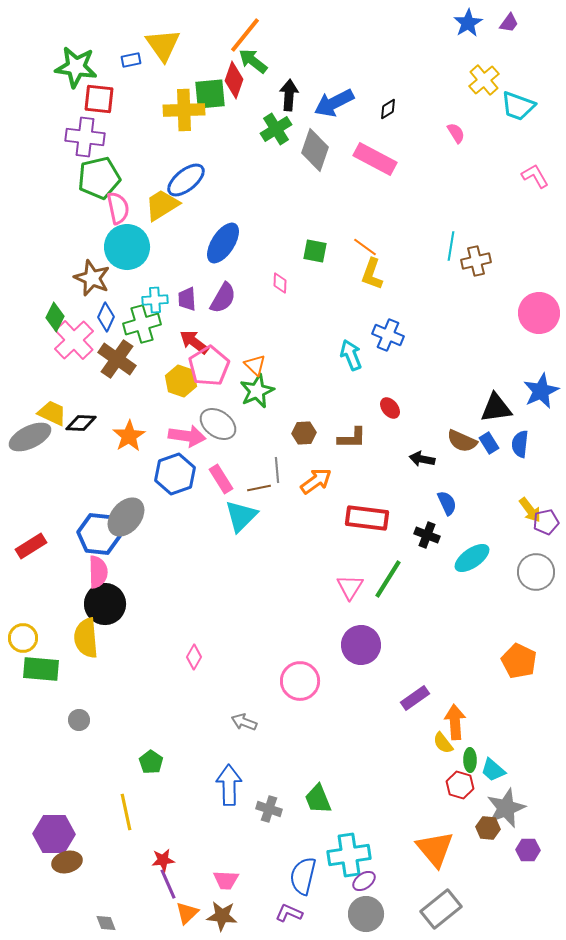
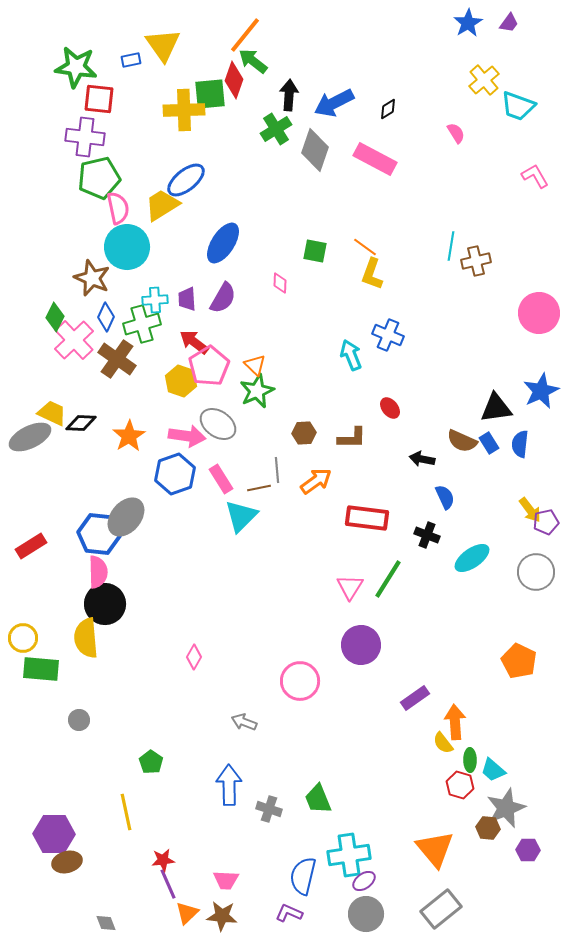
blue semicircle at (447, 503): moved 2 px left, 6 px up
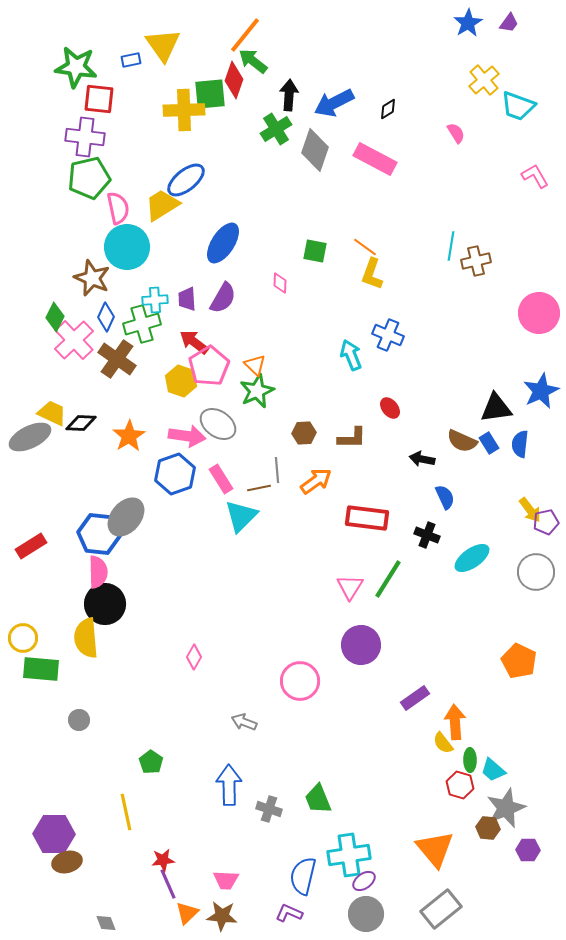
green pentagon at (99, 178): moved 10 px left
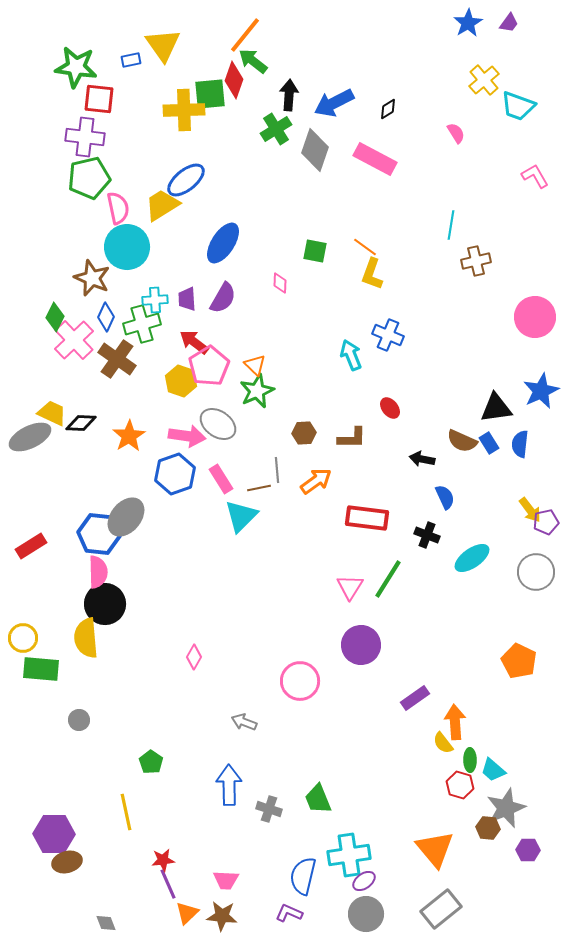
cyan line at (451, 246): moved 21 px up
pink circle at (539, 313): moved 4 px left, 4 px down
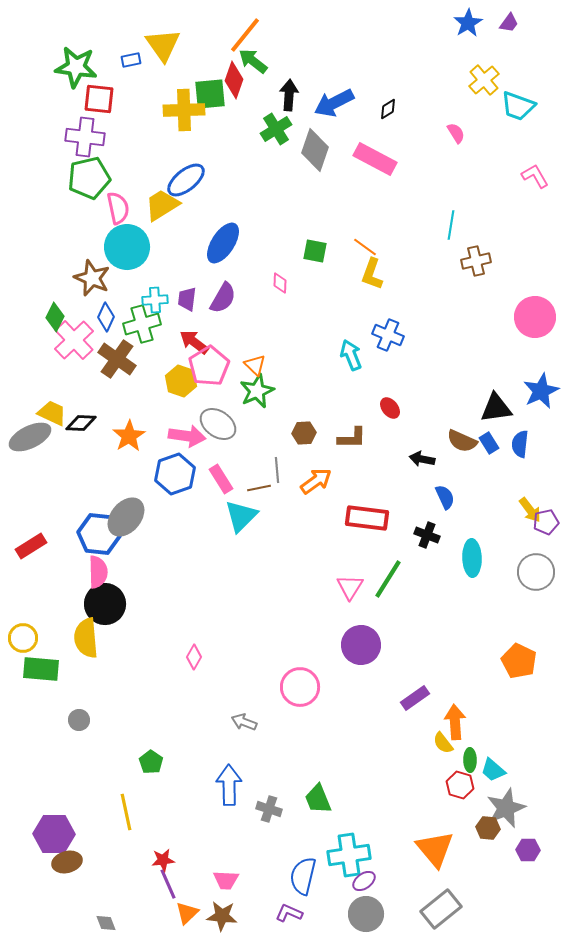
purple trapezoid at (187, 299): rotated 10 degrees clockwise
cyan ellipse at (472, 558): rotated 57 degrees counterclockwise
pink circle at (300, 681): moved 6 px down
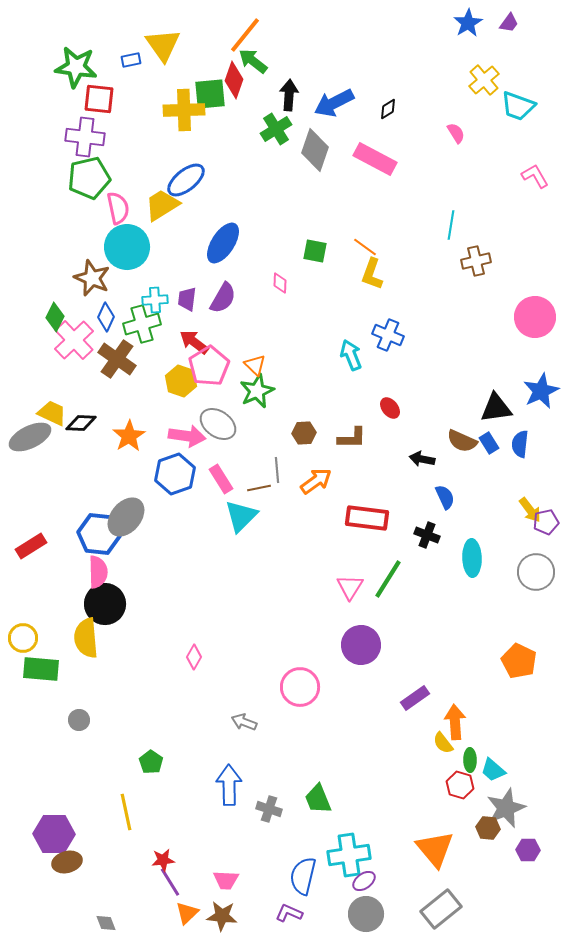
purple line at (168, 884): moved 2 px right, 2 px up; rotated 8 degrees counterclockwise
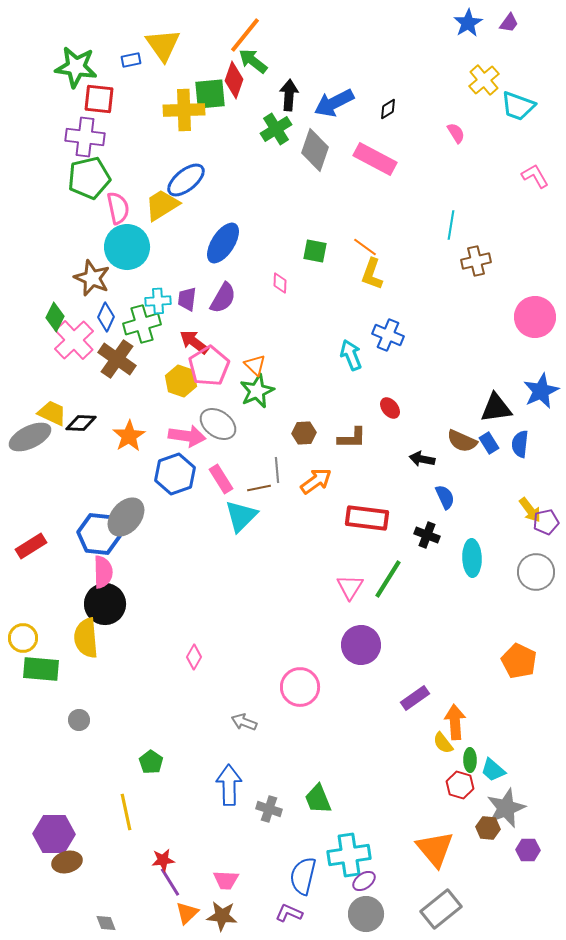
cyan cross at (155, 300): moved 3 px right, 1 px down
pink semicircle at (98, 572): moved 5 px right
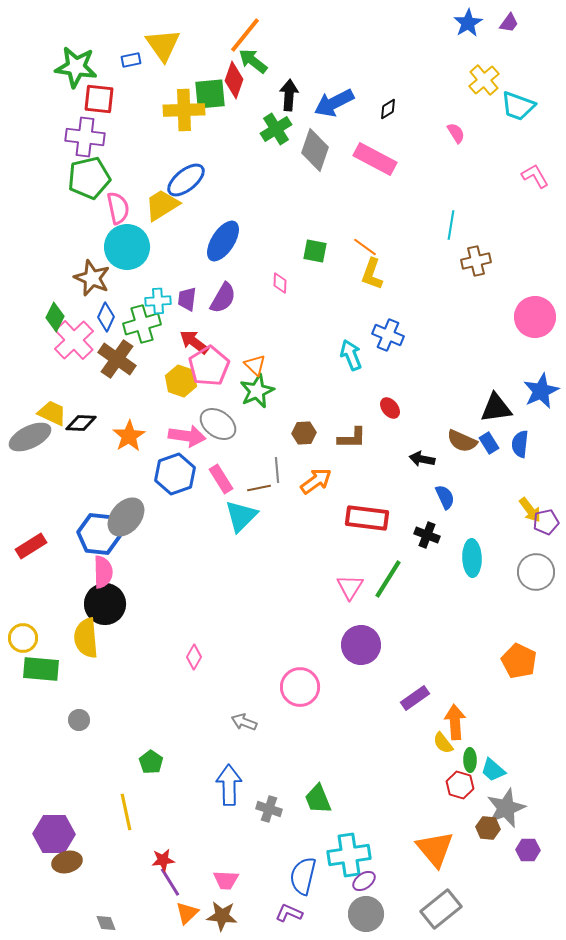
blue ellipse at (223, 243): moved 2 px up
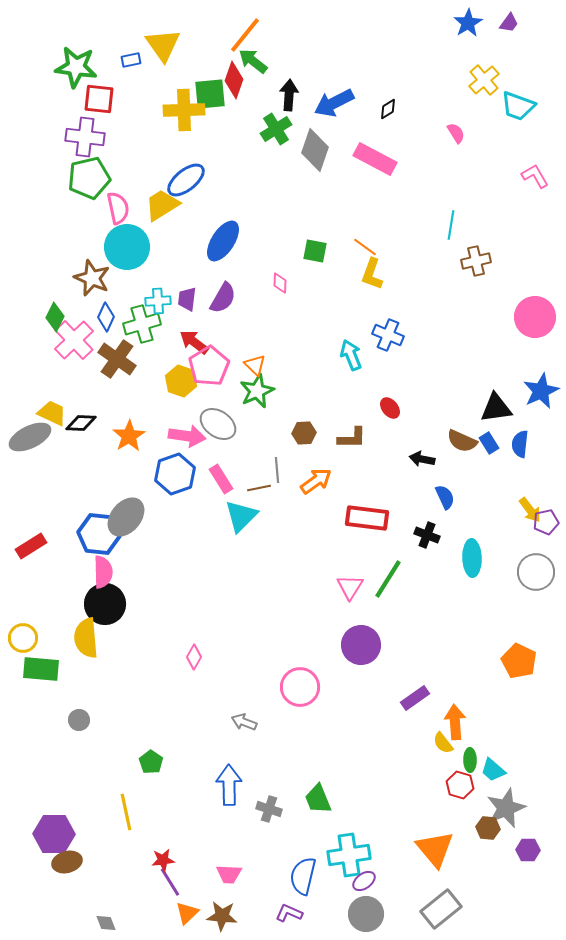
pink trapezoid at (226, 880): moved 3 px right, 6 px up
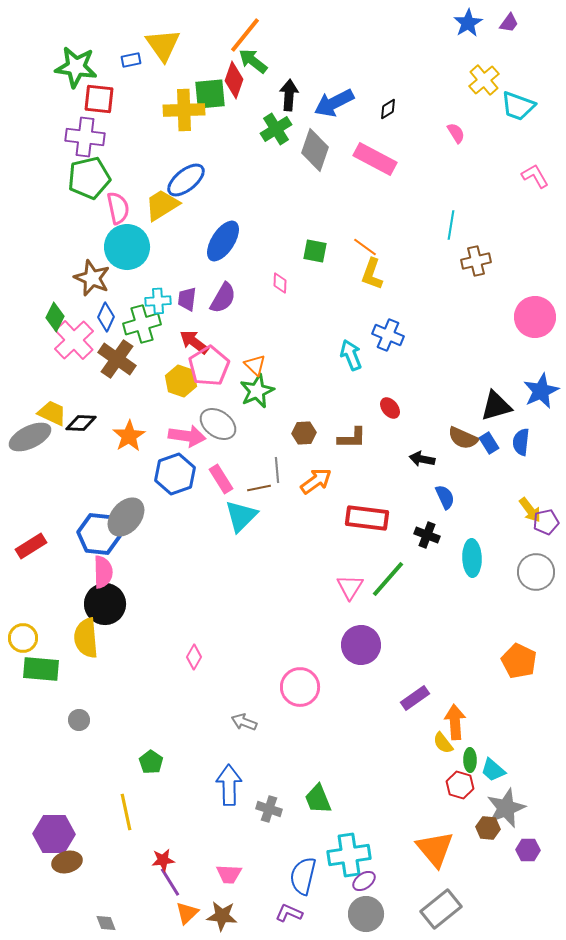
black triangle at (496, 408): moved 2 px up; rotated 8 degrees counterclockwise
brown semicircle at (462, 441): moved 1 px right, 3 px up
blue semicircle at (520, 444): moved 1 px right, 2 px up
green line at (388, 579): rotated 9 degrees clockwise
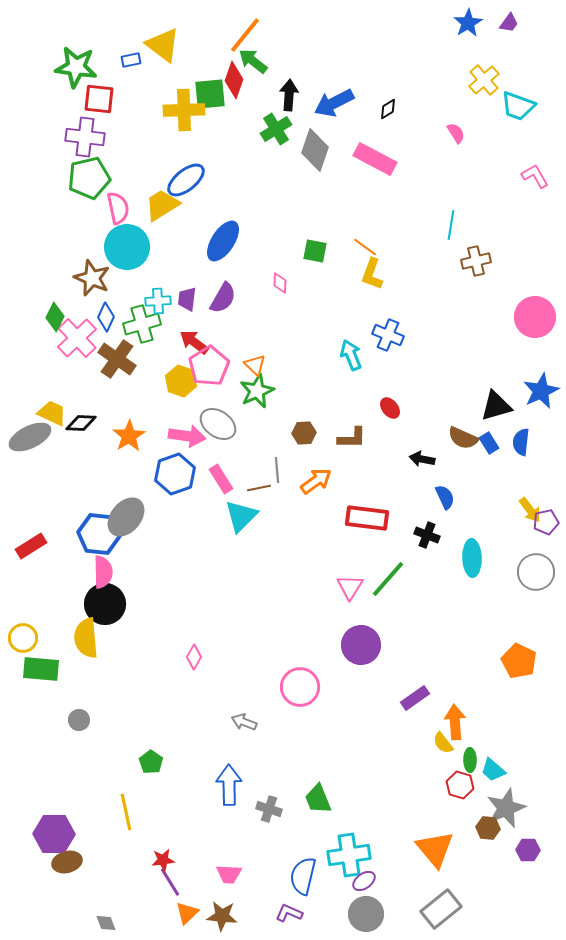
yellow triangle at (163, 45): rotated 18 degrees counterclockwise
pink cross at (74, 340): moved 3 px right, 2 px up
